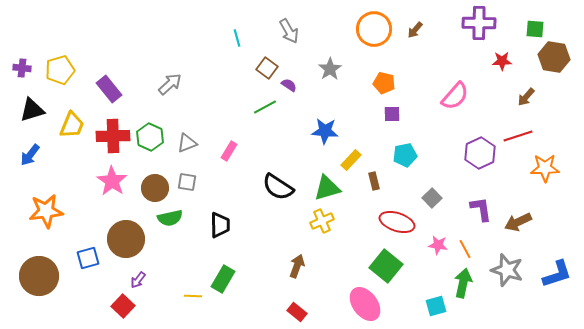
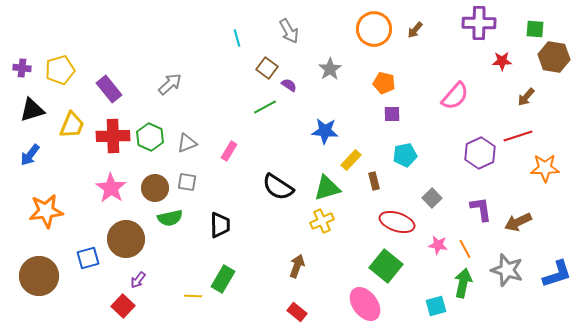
pink star at (112, 181): moved 1 px left, 7 px down
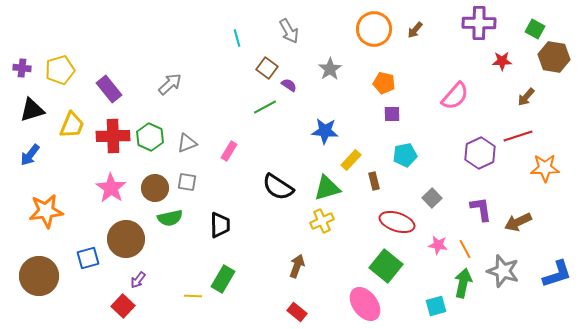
green square at (535, 29): rotated 24 degrees clockwise
gray star at (507, 270): moved 4 px left, 1 px down
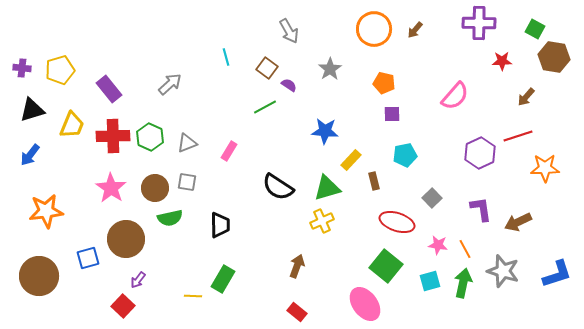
cyan line at (237, 38): moved 11 px left, 19 px down
cyan square at (436, 306): moved 6 px left, 25 px up
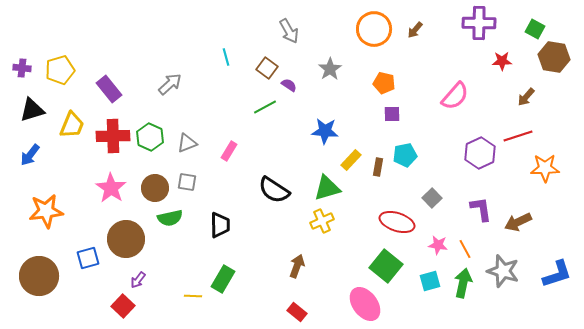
brown rectangle at (374, 181): moved 4 px right, 14 px up; rotated 24 degrees clockwise
black semicircle at (278, 187): moved 4 px left, 3 px down
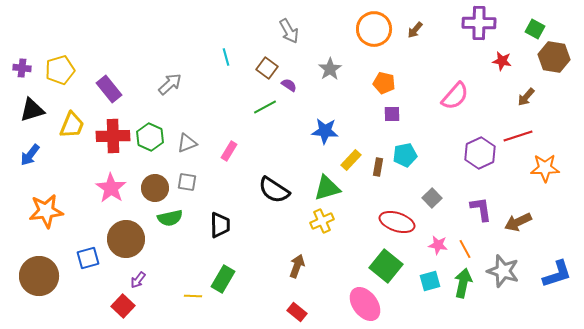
red star at (502, 61): rotated 12 degrees clockwise
